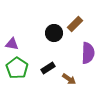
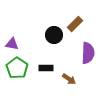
black circle: moved 2 px down
black rectangle: moved 2 px left; rotated 32 degrees clockwise
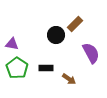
black circle: moved 2 px right
purple semicircle: moved 3 px right; rotated 30 degrees counterclockwise
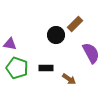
purple triangle: moved 2 px left
green pentagon: rotated 15 degrees counterclockwise
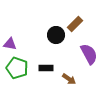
purple semicircle: moved 2 px left, 1 px down
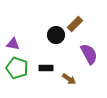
purple triangle: moved 3 px right
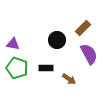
brown rectangle: moved 8 px right, 4 px down
black circle: moved 1 px right, 5 px down
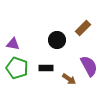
purple semicircle: moved 12 px down
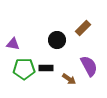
green pentagon: moved 7 px right, 1 px down; rotated 20 degrees counterclockwise
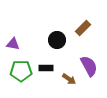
green pentagon: moved 3 px left, 2 px down
